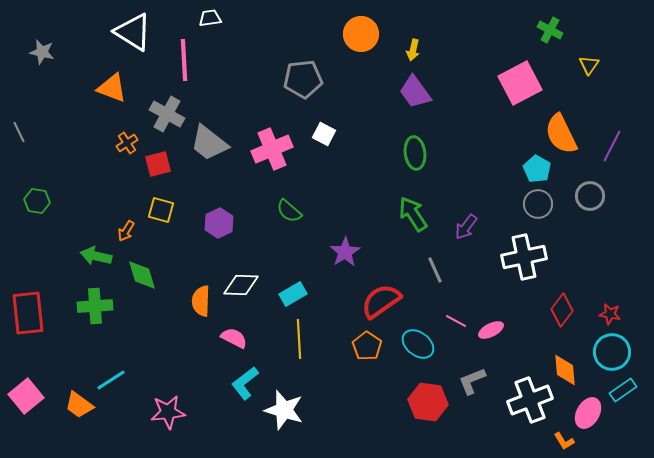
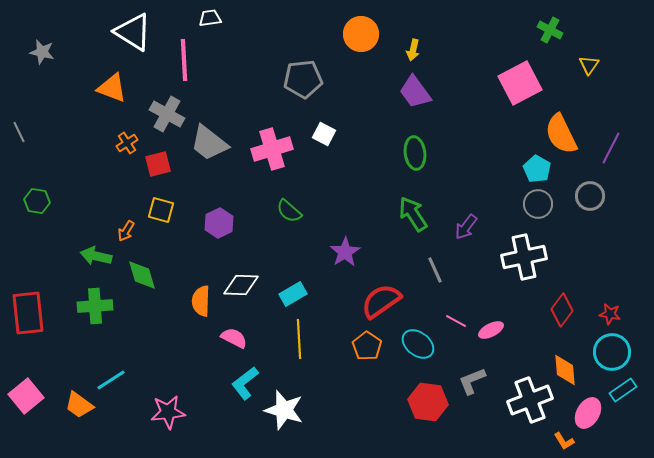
purple line at (612, 146): moved 1 px left, 2 px down
pink cross at (272, 149): rotated 6 degrees clockwise
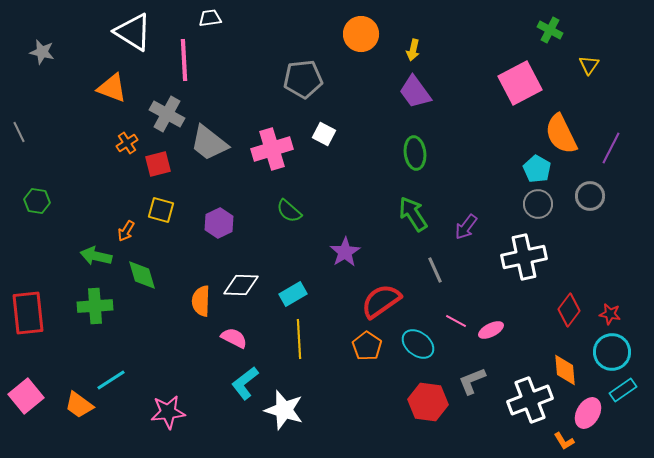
red diamond at (562, 310): moved 7 px right
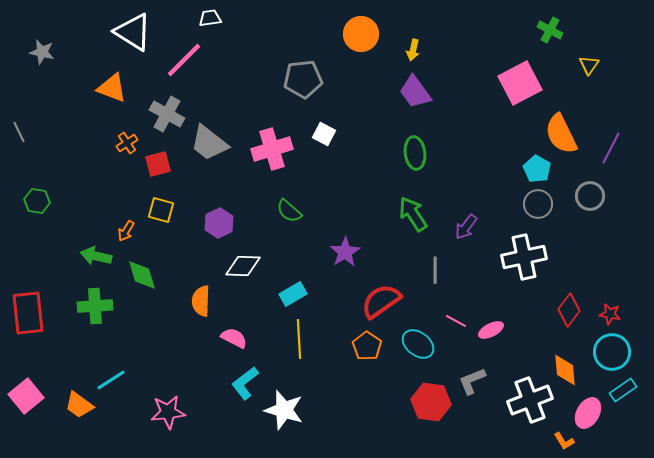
pink line at (184, 60): rotated 48 degrees clockwise
gray line at (435, 270): rotated 24 degrees clockwise
white diamond at (241, 285): moved 2 px right, 19 px up
red hexagon at (428, 402): moved 3 px right
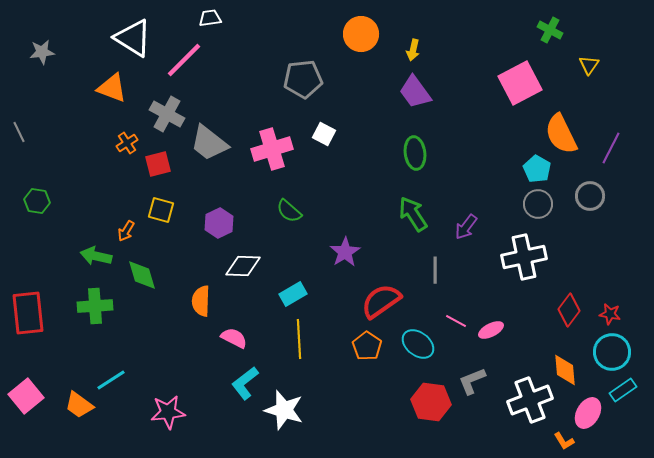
white triangle at (133, 32): moved 6 px down
gray star at (42, 52): rotated 20 degrees counterclockwise
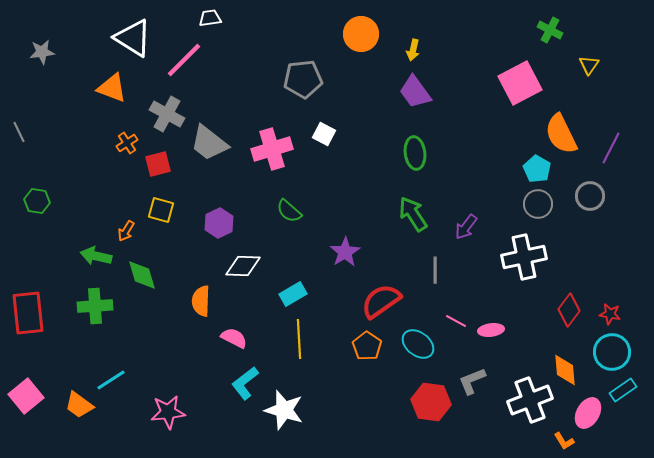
pink ellipse at (491, 330): rotated 20 degrees clockwise
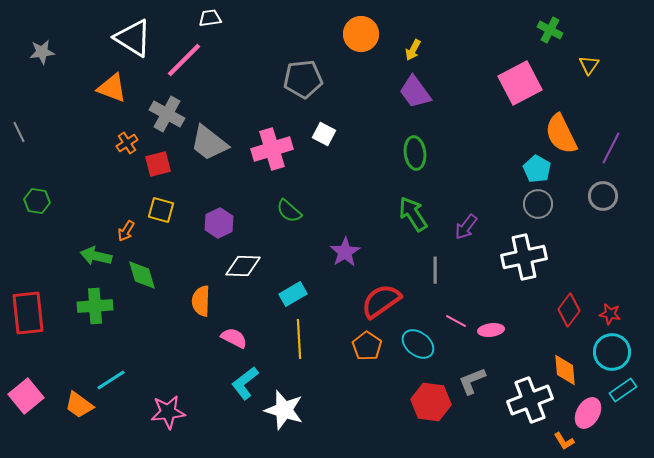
yellow arrow at (413, 50): rotated 15 degrees clockwise
gray circle at (590, 196): moved 13 px right
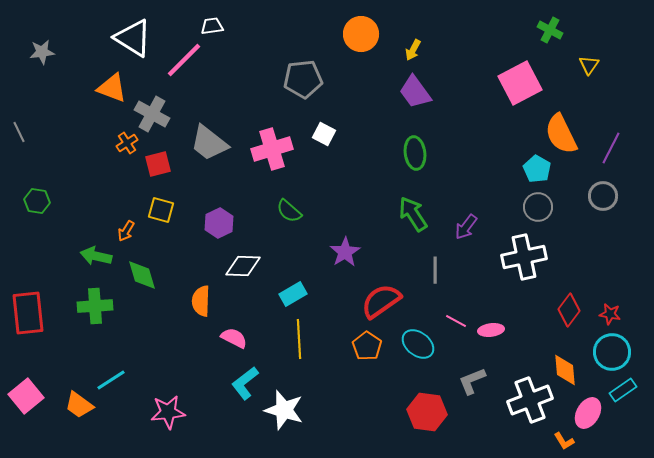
white trapezoid at (210, 18): moved 2 px right, 8 px down
gray cross at (167, 114): moved 15 px left
gray circle at (538, 204): moved 3 px down
red hexagon at (431, 402): moved 4 px left, 10 px down
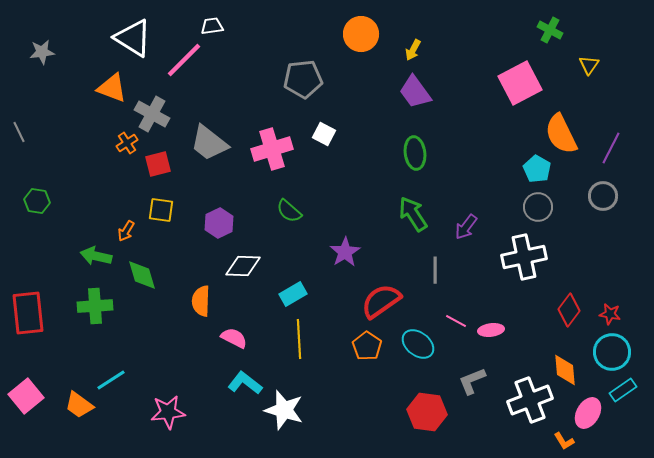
yellow square at (161, 210): rotated 8 degrees counterclockwise
cyan L-shape at (245, 383): rotated 76 degrees clockwise
